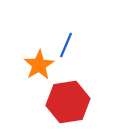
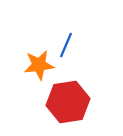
orange star: rotated 24 degrees clockwise
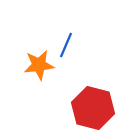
red hexagon: moved 25 px right, 6 px down; rotated 24 degrees clockwise
